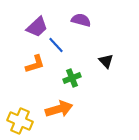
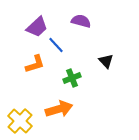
purple semicircle: moved 1 px down
yellow cross: rotated 20 degrees clockwise
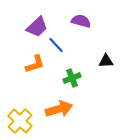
black triangle: rotated 49 degrees counterclockwise
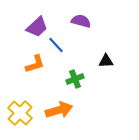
green cross: moved 3 px right, 1 px down
orange arrow: moved 1 px down
yellow cross: moved 8 px up
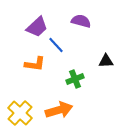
orange L-shape: rotated 25 degrees clockwise
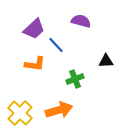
purple trapezoid: moved 3 px left, 2 px down
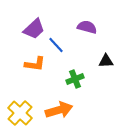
purple semicircle: moved 6 px right, 6 px down
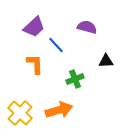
purple trapezoid: moved 2 px up
orange L-shape: rotated 100 degrees counterclockwise
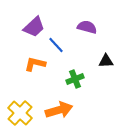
orange L-shape: rotated 75 degrees counterclockwise
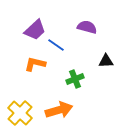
purple trapezoid: moved 1 px right, 3 px down
blue line: rotated 12 degrees counterclockwise
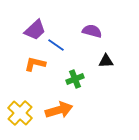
purple semicircle: moved 5 px right, 4 px down
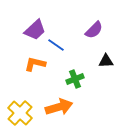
purple semicircle: moved 2 px right, 1 px up; rotated 120 degrees clockwise
orange arrow: moved 3 px up
